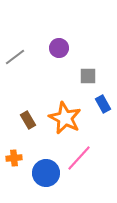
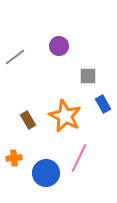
purple circle: moved 2 px up
orange star: moved 2 px up
pink line: rotated 16 degrees counterclockwise
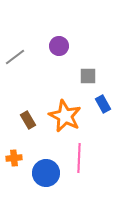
pink line: rotated 24 degrees counterclockwise
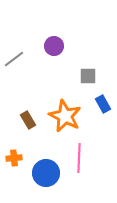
purple circle: moved 5 px left
gray line: moved 1 px left, 2 px down
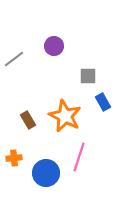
blue rectangle: moved 2 px up
pink line: moved 1 px up; rotated 16 degrees clockwise
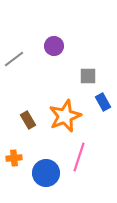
orange star: rotated 24 degrees clockwise
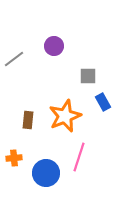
brown rectangle: rotated 36 degrees clockwise
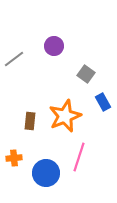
gray square: moved 2 px left, 2 px up; rotated 36 degrees clockwise
brown rectangle: moved 2 px right, 1 px down
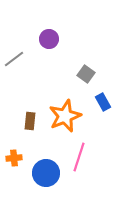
purple circle: moved 5 px left, 7 px up
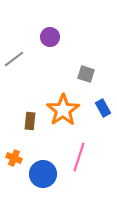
purple circle: moved 1 px right, 2 px up
gray square: rotated 18 degrees counterclockwise
blue rectangle: moved 6 px down
orange star: moved 2 px left, 6 px up; rotated 12 degrees counterclockwise
orange cross: rotated 28 degrees clockwise
blue circle: moved 3 px left, 1 px down
